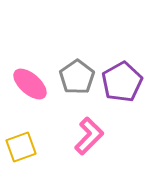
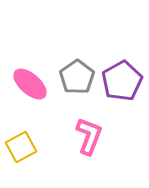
purple pentagon: moved 1 px up
pink L-shape: rotated 24 degrees counterclockwise
yellow square: rotated 8 degrees counterclockwise
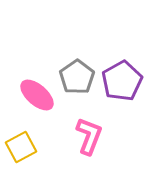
pink ellipse: moved 7 px right, 11 px down
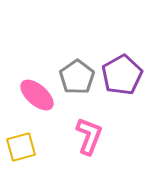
purple pentagon: moved 6 px up
yellow square: rotated 12 degrees clockwise
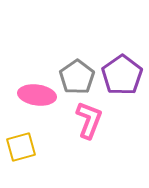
purple pentagon: rotated 6 degrees counterclockwise
pink ellipse: rotated 33 degrees counterclockwise
pink L-shape: moved 16 px up
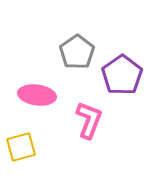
gray pentagon: moved 25 px up
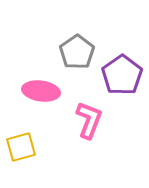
pink ellipse: moved 4 px right, 4 px up
